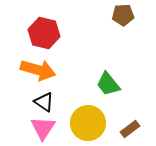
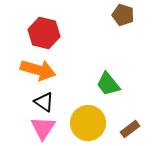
brown pentagon: rotated 20 degrees clockwise
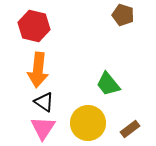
red hexagon: moved 10 px left, 7 px up
orange arrow: rotated 80 degrees clockwise
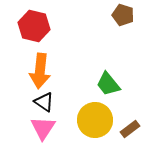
orange arrow: moved 2 px right, 1 px down
yellow circle: moved 7 px right, 3 px up
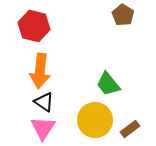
brown pentagon: rotated 15 degrees clockwise
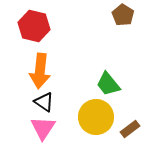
yellow circle: moved 1 px right, 3 px up
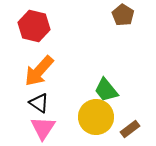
orange arrow: moved 1 px left; rotated 36 degrees clockwise
green trapezoid: moved 2 px left, 6 px down
black triangle: moved 5 px left, 1 px down
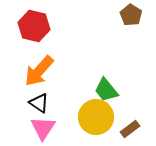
brown pentagon: moved 8 px right
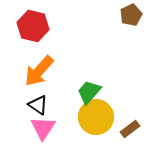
brown pentagon: rotated 15 degrees clockwise
red hexagon: moved 1 px left
green trapezoid: moved 17 px left, 2 px down; rotated 80 degrees clockwise
black triangle: moved 1 px left, 2 px down
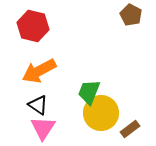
brown pentagon: rotated 20 degrees counterclockwise
orange arrow: rotated 20 degrees clockwise
green trapezoid: rotated 20 degrees counterclockwise
yellow circle: moved 5 px right, 4 px up
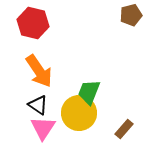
brown pentagon: rotated 30 degrees clockwise
red hexagon: moved 3 px up
orange arrow: rotated 96 degrees counterclockwise
yellow circle: moved 22 px left
brown rectangle: moved 6 px left; rotated 12 degrees counterclockwise
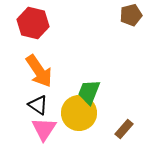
pink triangle: moved 1 px right, 1 px down
